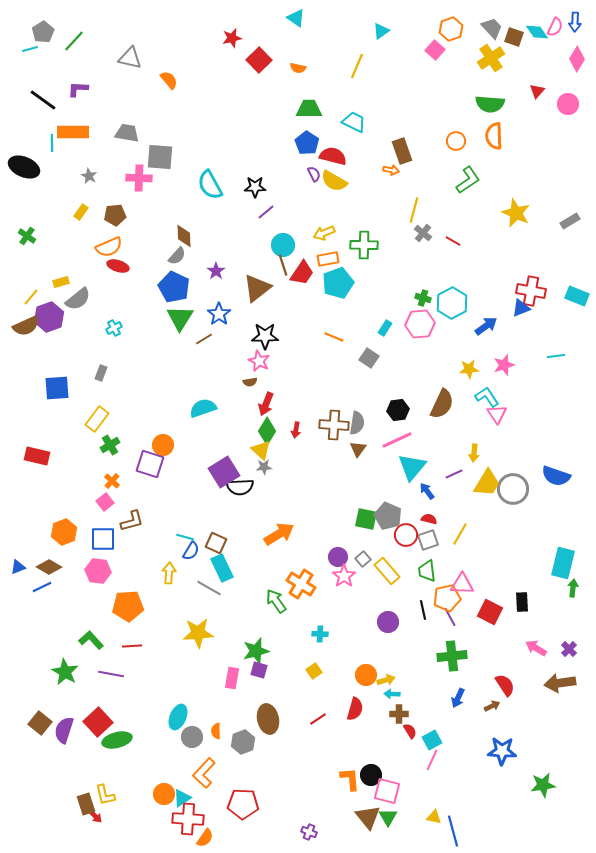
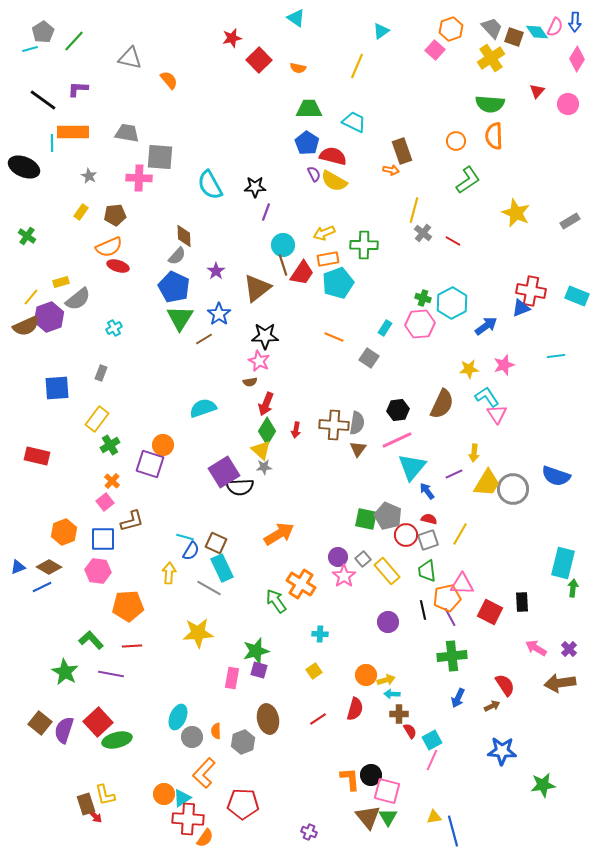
purple line at (266, 212): rotated 30 degrees counterclockwise
yellow triangle at (434, 817): rotated 21 degrees counterclockwise
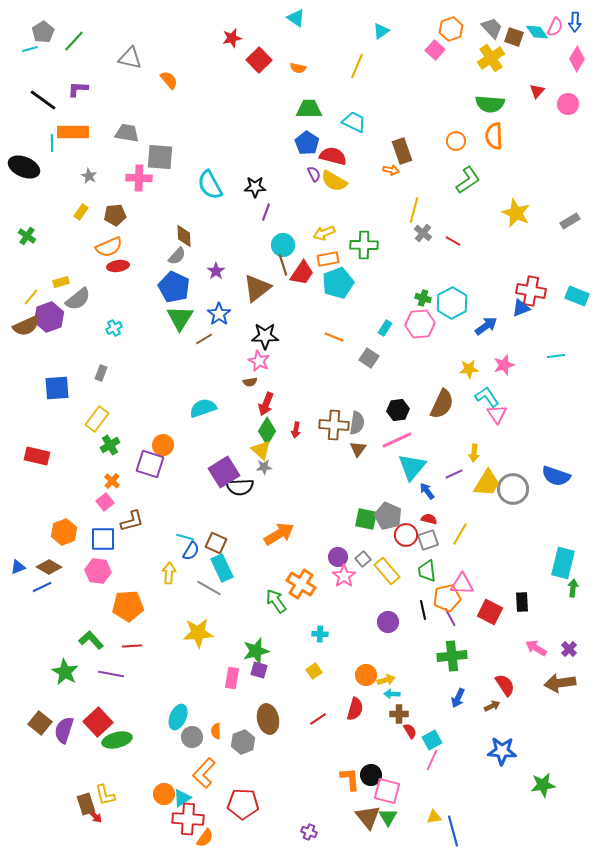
red ellipse at (118, 266): rotated 25 degrees counterclockwise
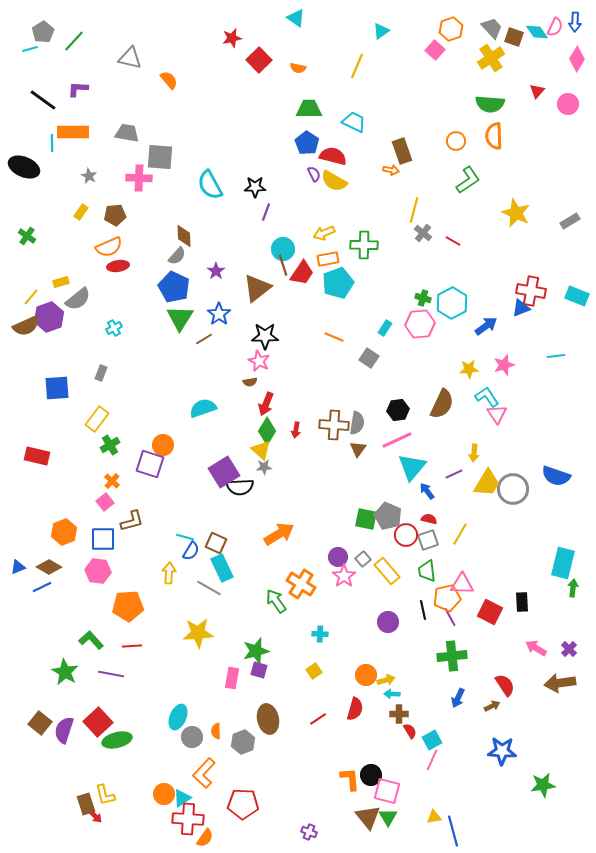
cyan circle at (283, 245): moved 4 px down
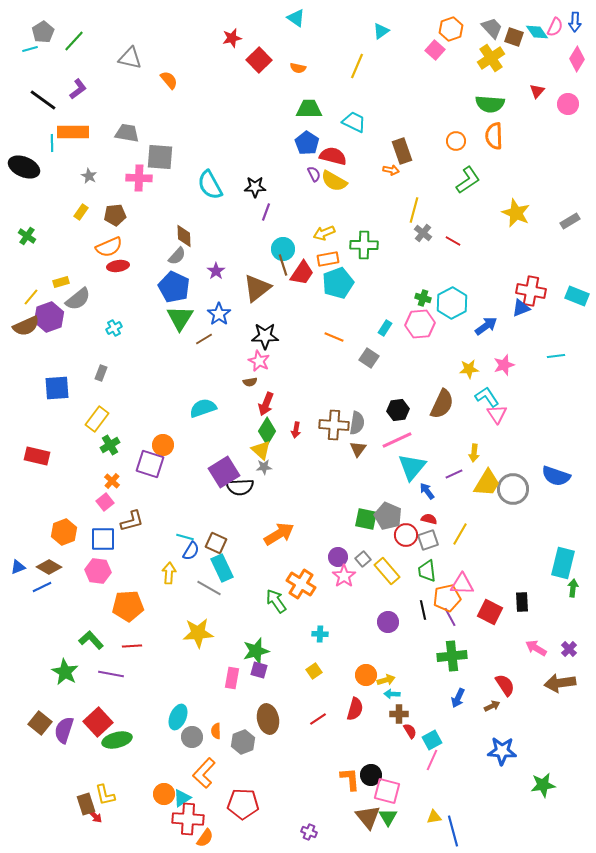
purple L-shape at (78, 89): rotated 140 degrees clockwise
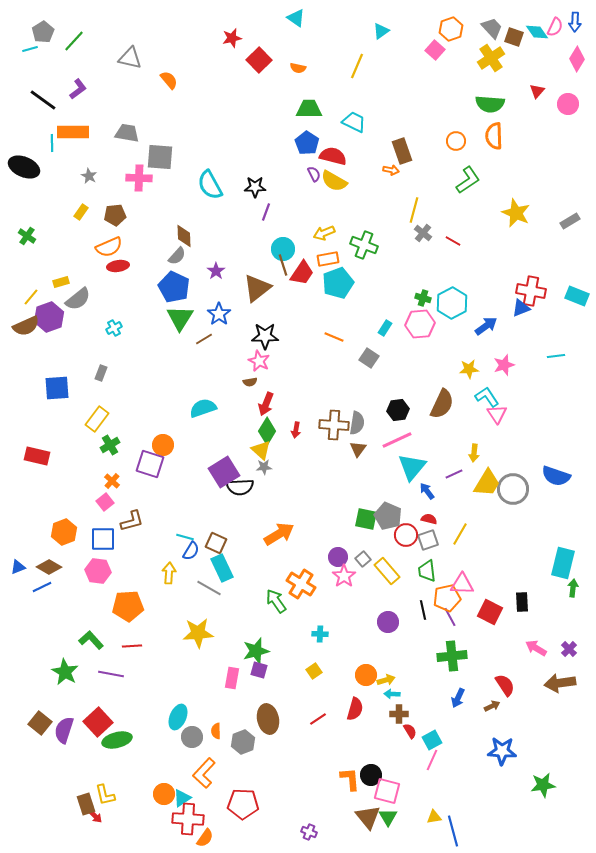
green cross at (364, 245): rotated 20 degrees clockwise
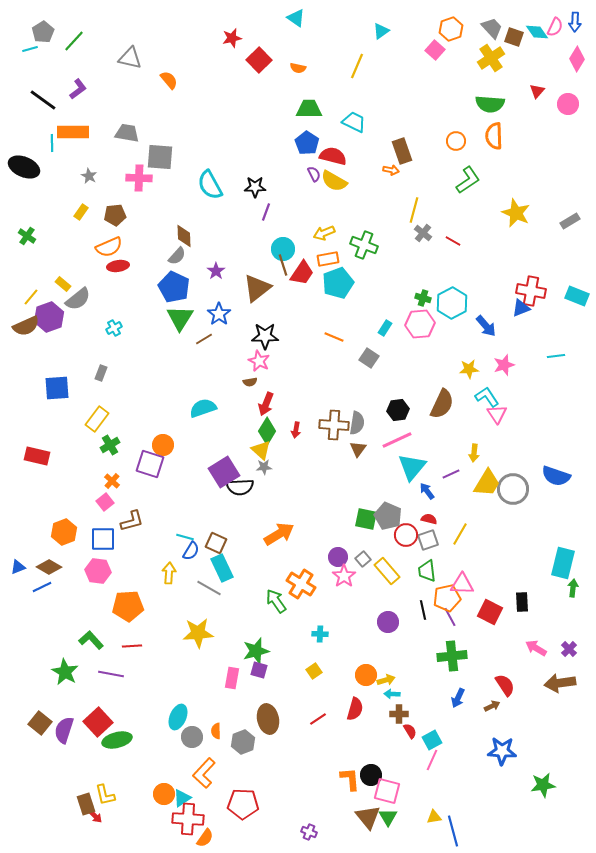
yellow rectangle at (61, 282): moved 2 px right, 2 px down; rotated 56 degrees clockwise
blue arrow at (486, 326): rotated 85 degrees clockwise
purple line at (454, 474): moved 3 px left
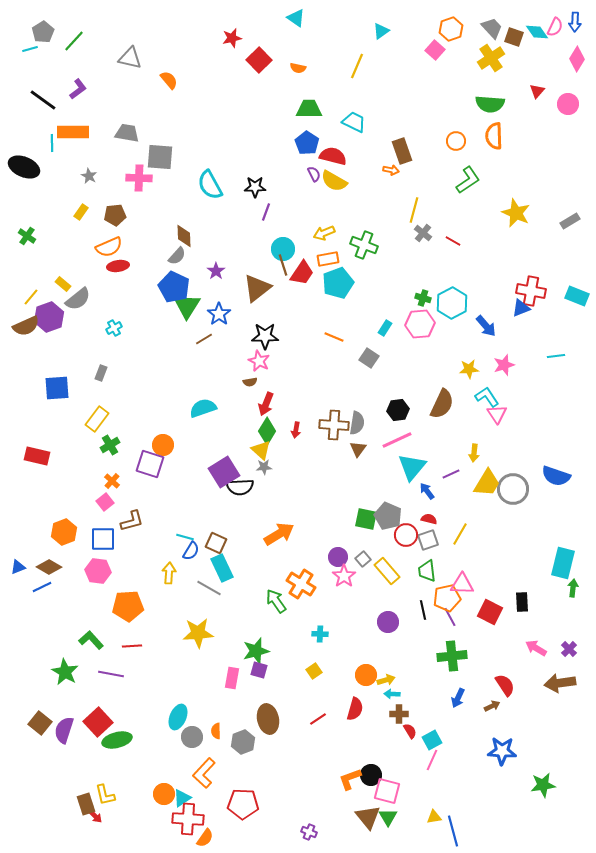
green triangle at (180, 318): moved 7 px right, 12 px up
orange L-shape at (350, 779): rotated 105 degrees counterclockwise
